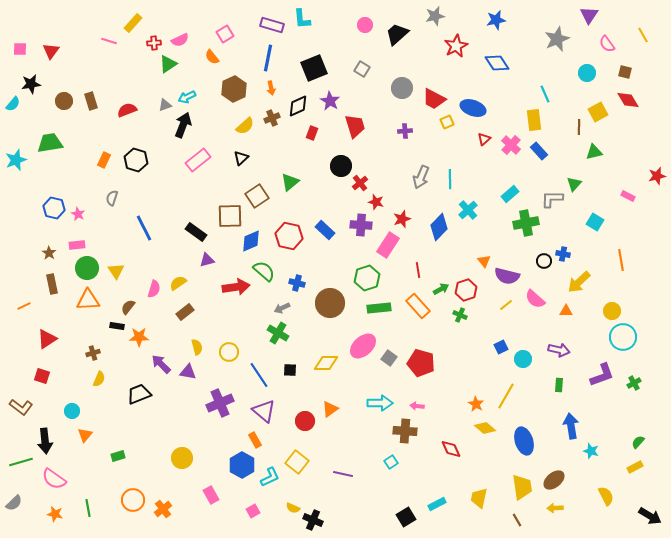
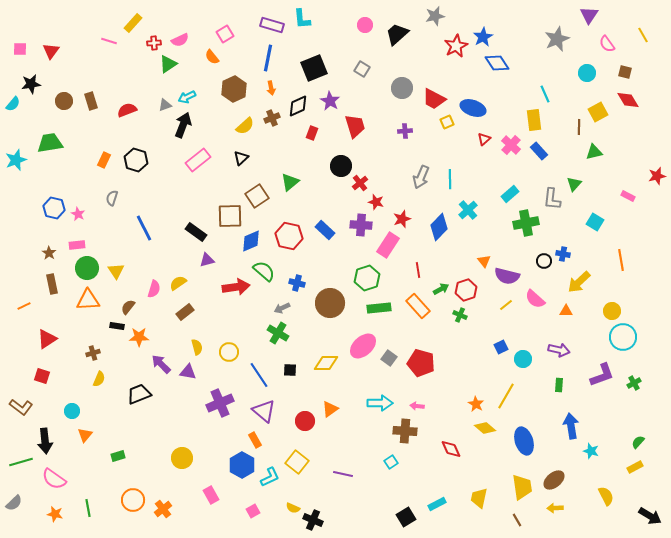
blue star at (496, 20): moved 13 px left, 17 px down; rotated 18 degrees counterclockwise
gray L-shape at (552, 199): rotated 85 degrees counterclockwise
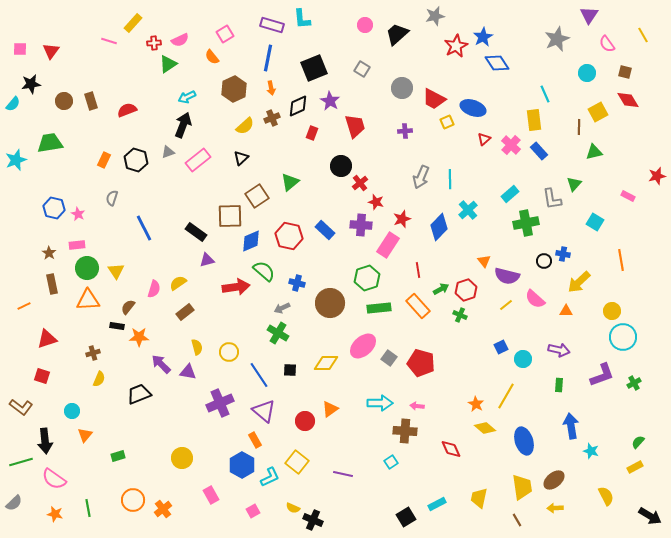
gray triangle at (165, 105): moved 3 px right, 47 px down
gray L-shape at (552, 199): rotated 15 degrees counterclockwise
red triangle at (47, 339): rotated 15 degrees clockwise
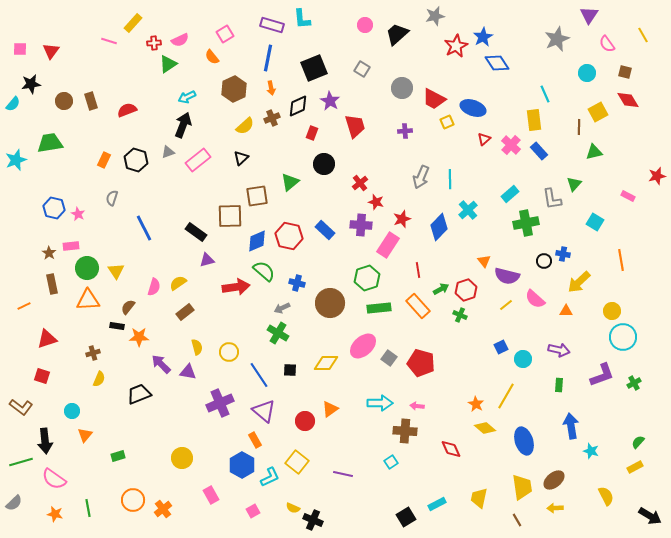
black circle at (341, 166): moved 17 px left, 2 px up
brown square at (257, 196): rotated 25 degrees clockwise
blue diamond at (251, 241): moved 6 px right
pink rectangle at (77, 245): moved 6 px left, 1 px down
pink semicircle at (154, 289): moved 2 px up
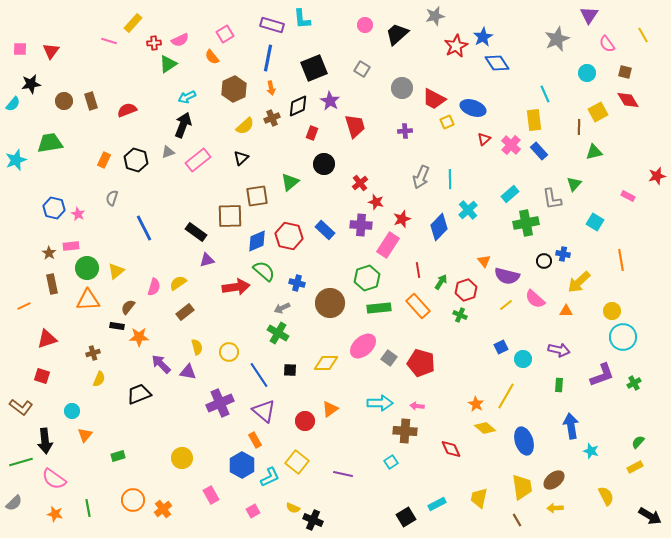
yellow triangle at (116, 271): rotated 24 degrees clockwise
green arrow at (441, 289): moved 7 px up; rotated 28 degrees counterclockwise
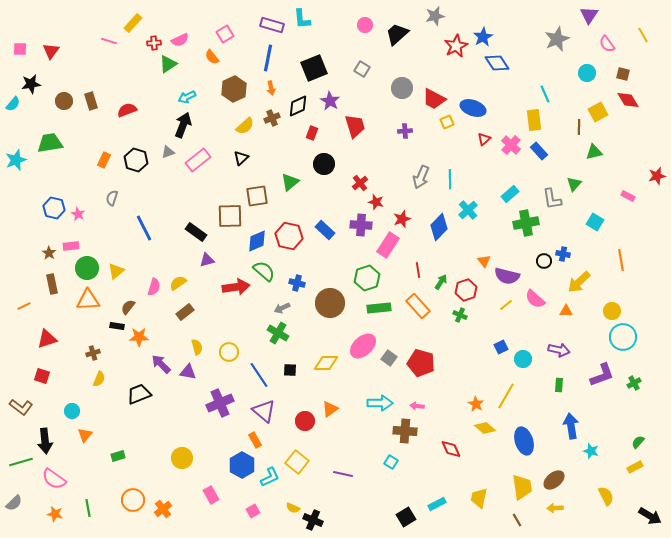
brown square at (625, 72): moved 2 px left, 2 px down
cyan square at (391, 462): rotated 24 degrees counterclockwise
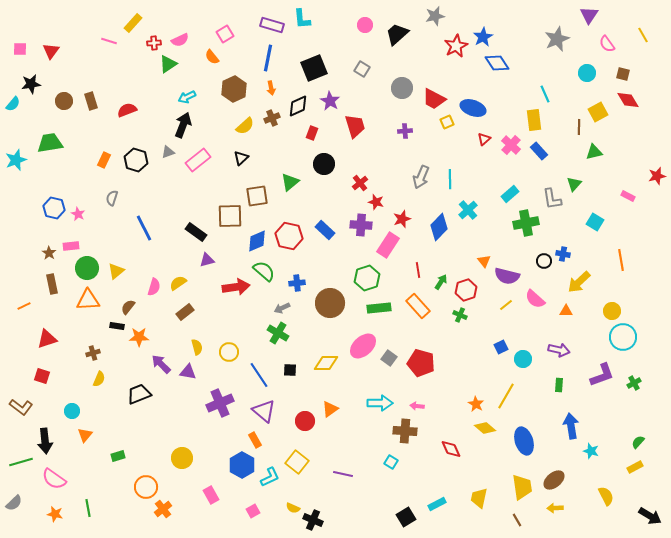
blue cross at (297, 283): rotated 21 degrees counterclockwise
orange circle at (133, 500): moved 13 px right, 13 px up
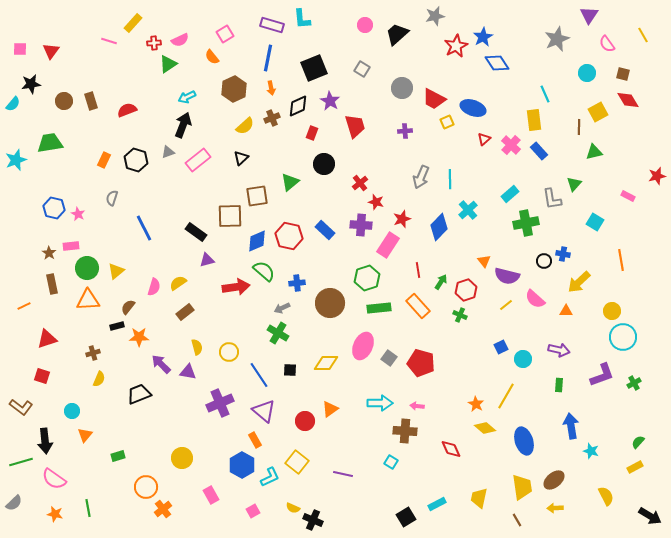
black rectangle at (117, 326): rotated 24 degrees counterclockwise
pink ellipse at (363, 346): rotated 24 degrees counterclockwise
